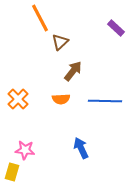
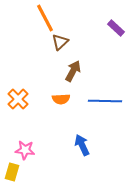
orange line: moved 5 px right
brown arrow: rotated 10 degrees counterclockwise
blue arrow: moved 1 px right, 3 px up
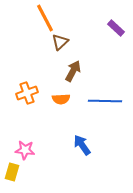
orange cross: moved 9 px right, 6 px up; rotated 25 degrees clockwise
blue arrow: rotated 10 degrees counterclockwise
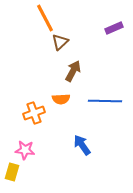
purple rectangle: moved 2 px left; rotated 66 degrees counterclockwise
orange cross: moved 7 px right, 20 px down
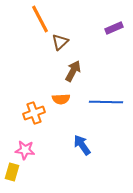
orange line: moved 5 px left, 1 px down
blue line: moved 1 px right, 1 px down
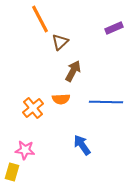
orange cross: moved 1 px left, 5 px up; rotated 20 degrees counterclockwise
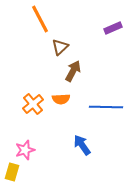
purple rectangle: moved 1 px left
brown triangle: moved 5 px down
blue line: moved 5 px down
orange cross: moved 4 px up
pink star: rotated 24 degrees counterclockwise
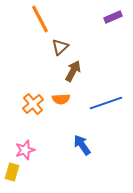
purple rectangle: moved 11 px up
blue line: moved 4 px up; rotated 20 degrees counterclockwise
